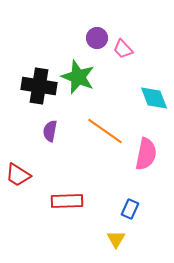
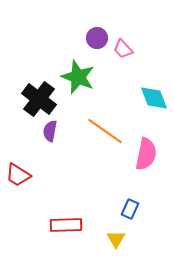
black cross: moved 13 px down; rotated 28 degrees clockwise
red rectangle: moved 1 px left, 24 px down
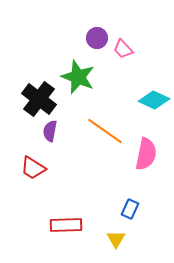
cyan diamond: moved 2 px down; rotated 44 degrees counterclockwise
red trapezoid: moved 15 px right, 7 px up
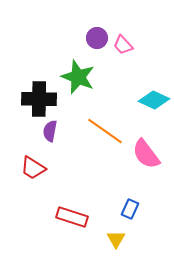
pink trapezoid: moved 4 px up
black cross: rotated 36 degrees counterclockwise
pink semicircle: rotated 132 degrees clockwise
red rectangle: moved 6 px right, 8 px up; rotated 20 degrees clockwise
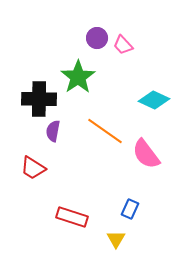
green star: rotated 16 degrees clockwise
purple semicircle: moved 3 px right
